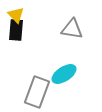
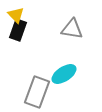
black rectangle: moved 2 px right; rotated 15 degrees clockwise
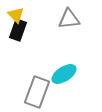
gray triangle: moved 3 px left, 10 px up; rotated 15 degrees counterclockwise
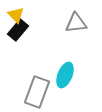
gray triangle: moved 7 px right, 4 px down
black rectangle: rotated 20 degrees clockwise
cyan ellipse: moved 1 px right, 1 px down; rotated 35 degrees counterclockwise
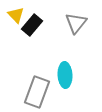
gray triangle: rotated 45 degrees counterclockwise
black rectangle: moved 14 px right, 5 px up
cyan ellipse: rotated 25 degrees counterclockwise
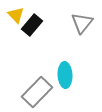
gray triangle: moved 6 px right
gray rectangle: rotated 24 degrees clockwise
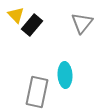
gray rectangle: rotated 32 degrees counterclockwise
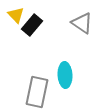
gray triangle: rotated 35 degrees counterclockwise
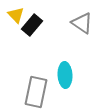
gray rectangle: moved 1 px left
